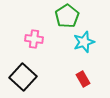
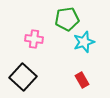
green pentagon: moved 3 px down; rotated 25 degrees clockwise
red rectangle: moved 1 px left, 1 px down
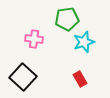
red rectangle: moved 2 px left, 1 px up
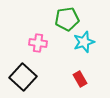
pink cross: moved 4 px right, 4 px down
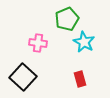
green pentagon: rotated 15 degrees counterclockwise
cyan star: rotated 25 degrees counterclockwise
red rectangle: rotated 14 degrees clockwise
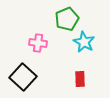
red rectangle: rotated 14 degrees clockwise
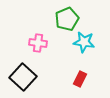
cyan star: rotated 20 degrees counterclockwise
red rectangle: rotated 28 degrees clockwise
